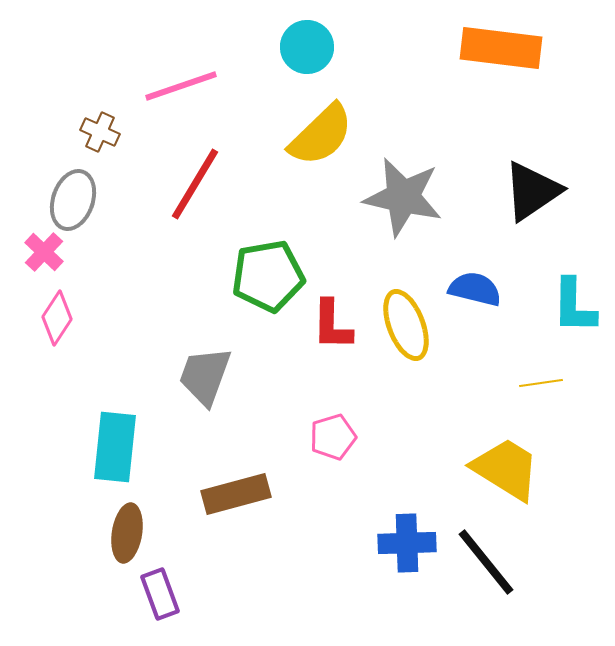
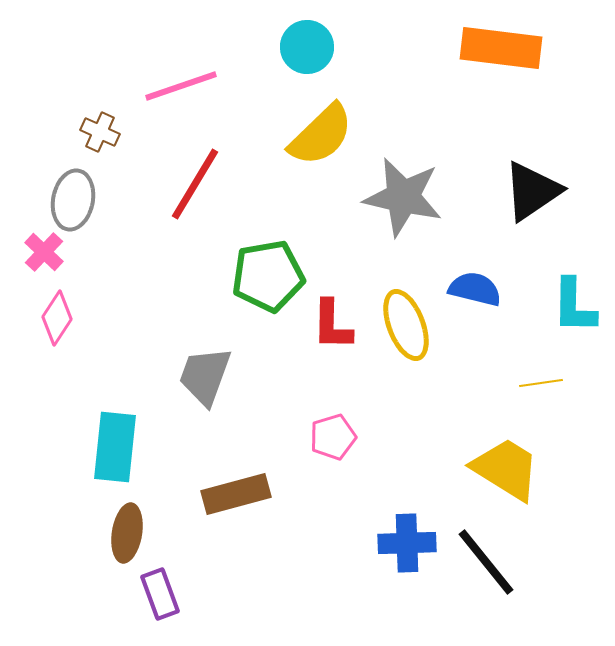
gray ellipse: rotated 8 degrees counterclockwise
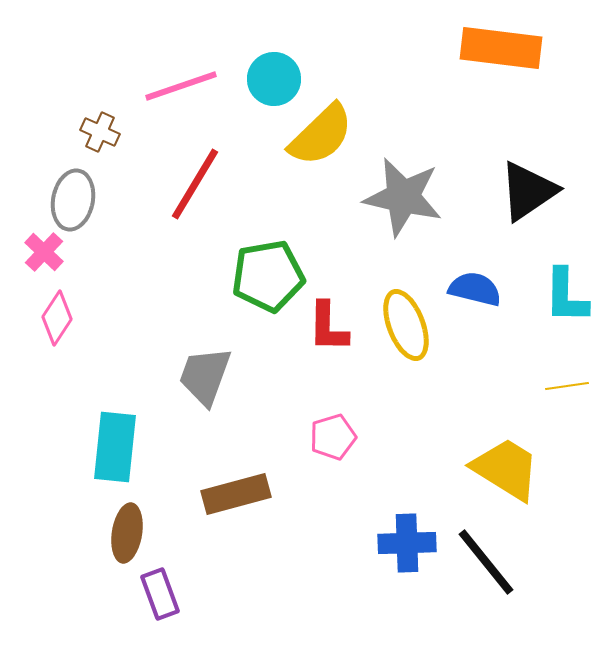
cyan circle: moved 33 px left, 32 px down
black triangle: moved 4 px left
cyan L-shape: moved 8 px left, 10 px up
red L-shape: moved 4 px left, 2 px down
yellow line: moved 26 px right, 3 px down
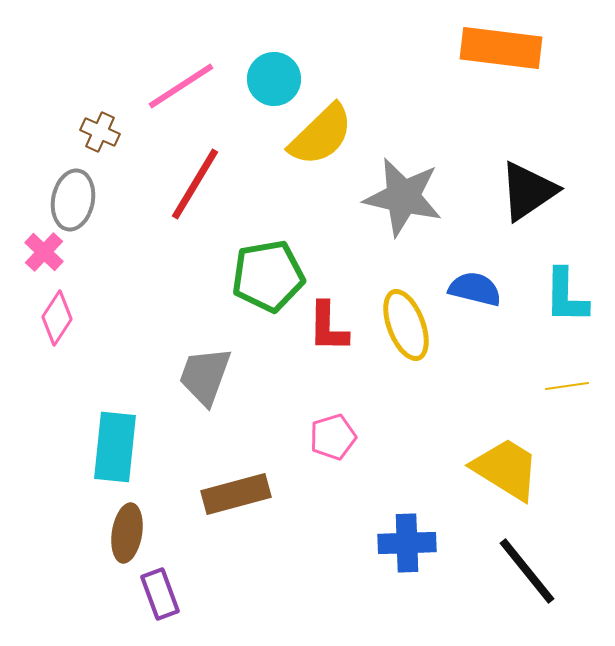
pink line: rotated 14 degrees counterclockwise
black line: moved 41 px right, 9 px down
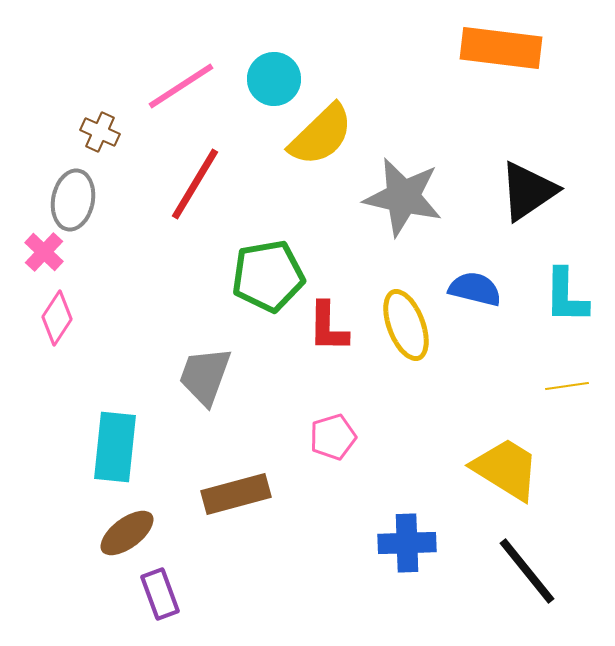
brown ellipse: rotated 44 degrees clockwise
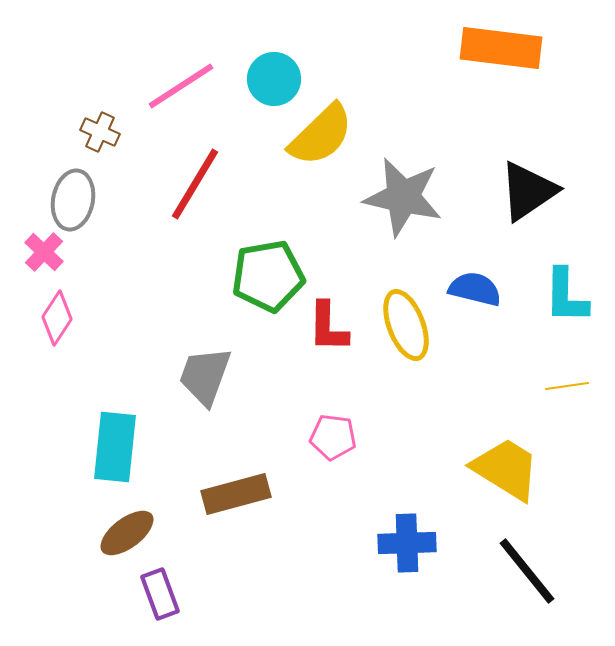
pink pentagon: rotated 24 degrees clockwise
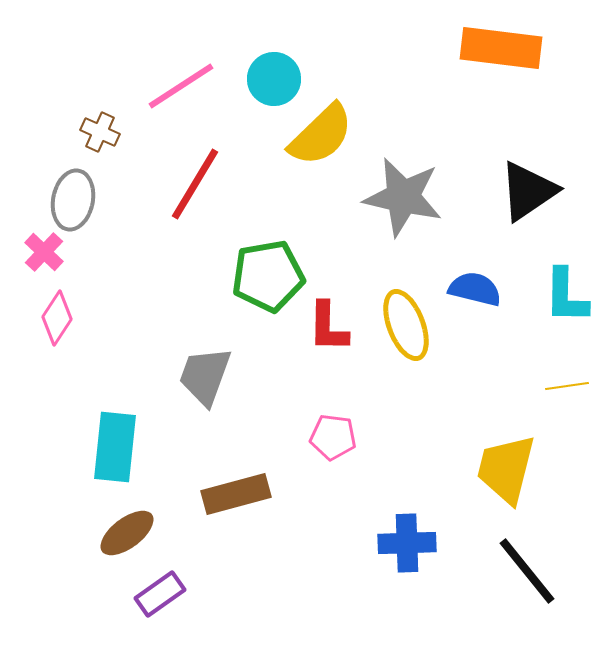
yellow trapezoid: rotated 108 degrees counterclockwise
purple rectangle: rotated 75 degrees clockwise
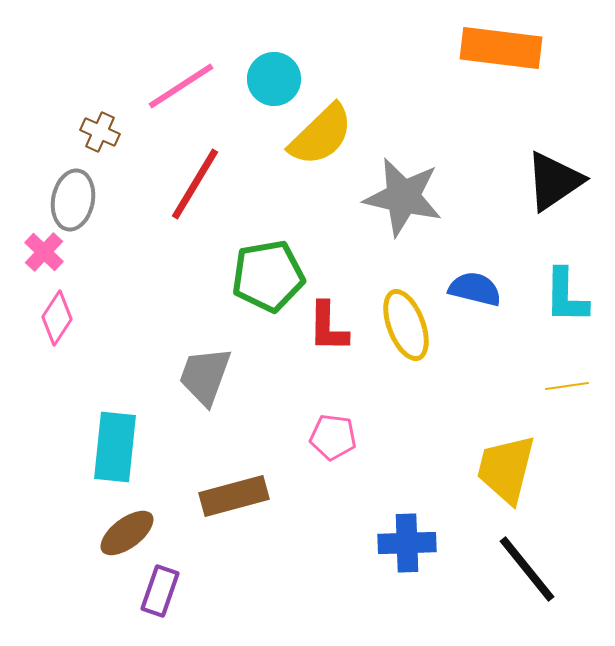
black triangle: moved 26 px right, 10 px up
brown rectangle: moved 2 px left, 2 px down
black line: moved 2 px up
purple rectangle: moved 3 px up; rotated 36 degrees counterclockwise
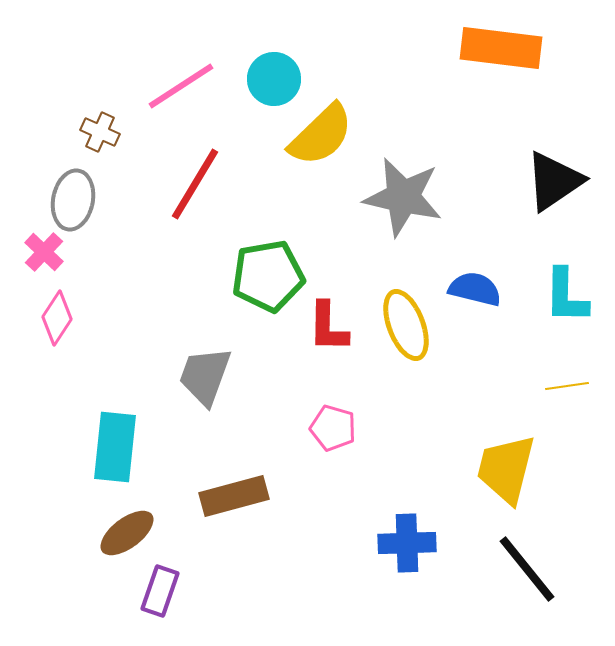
pink pentagon: moved 9 px up; rotated 9 degrees clockwise
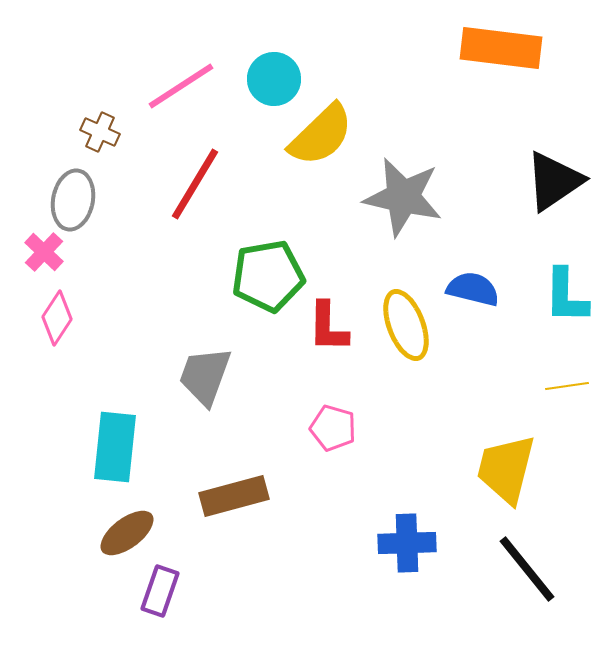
blue semicircle: moved 2 px left
